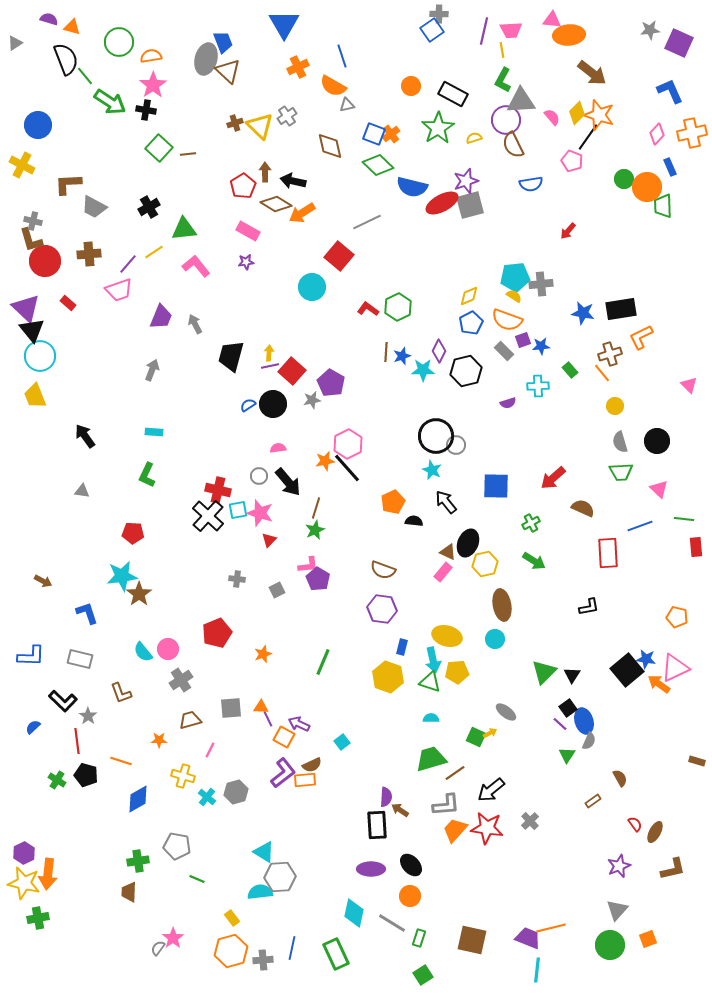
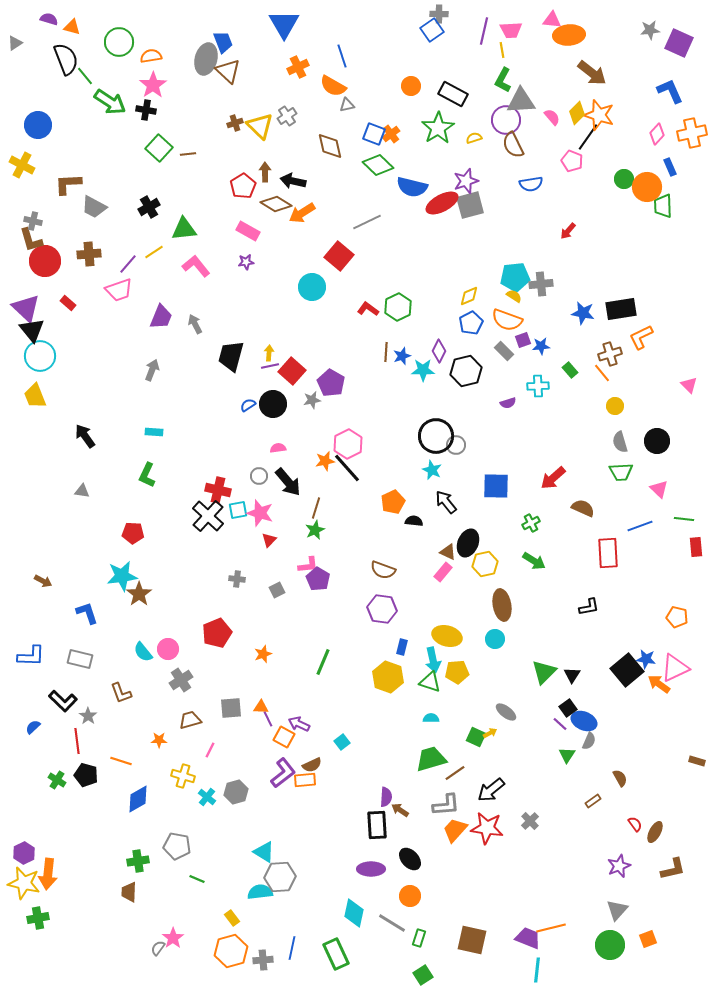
blue ellipse at (584, 721): rotated 50 degrees counterclockwise
black ellipse at (411, 865): moved 1 px left, 6 px up
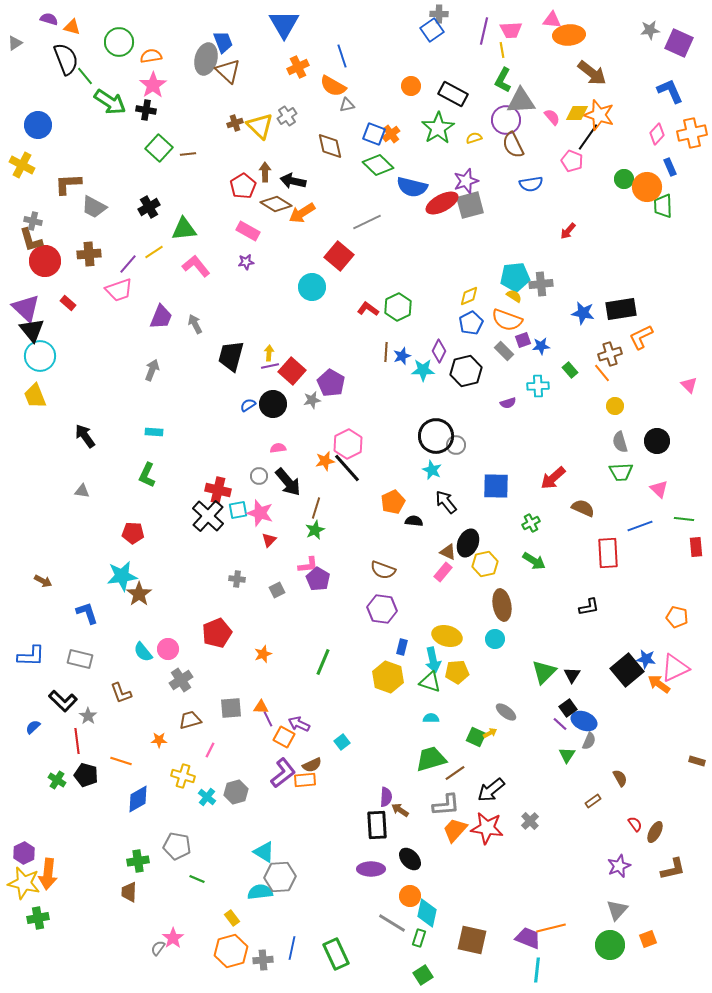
yellow diamond at (577, 113): rotated 45 degrees clockwise
cyan diamond at (354, 913): moved 73 px right
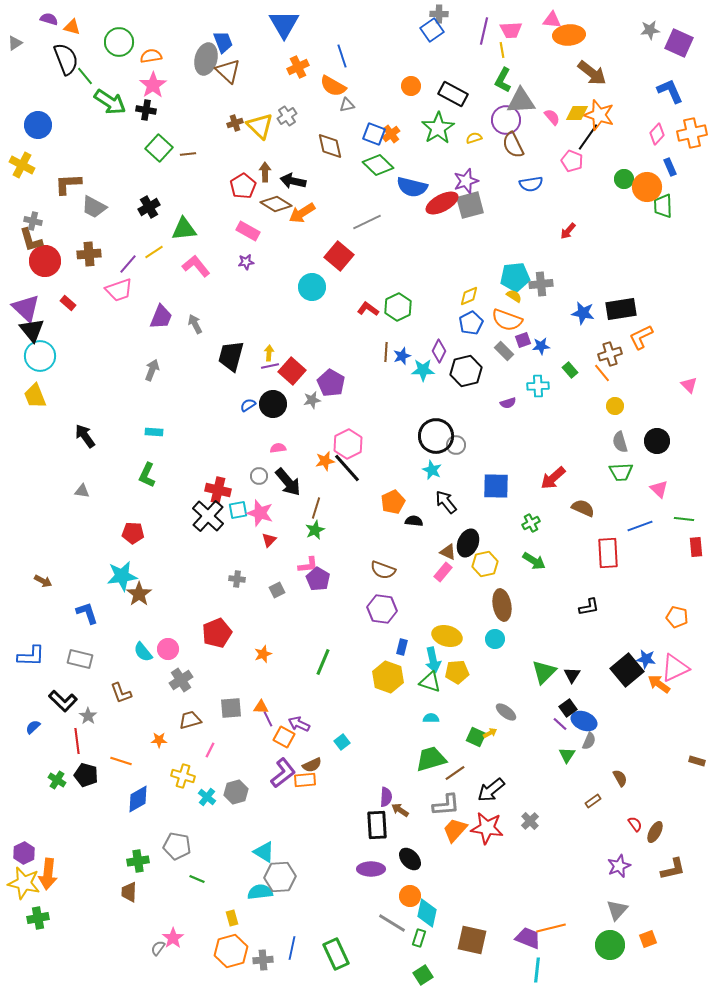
yellow rectangle at (232, 918): rotated 21 degrees clockwise
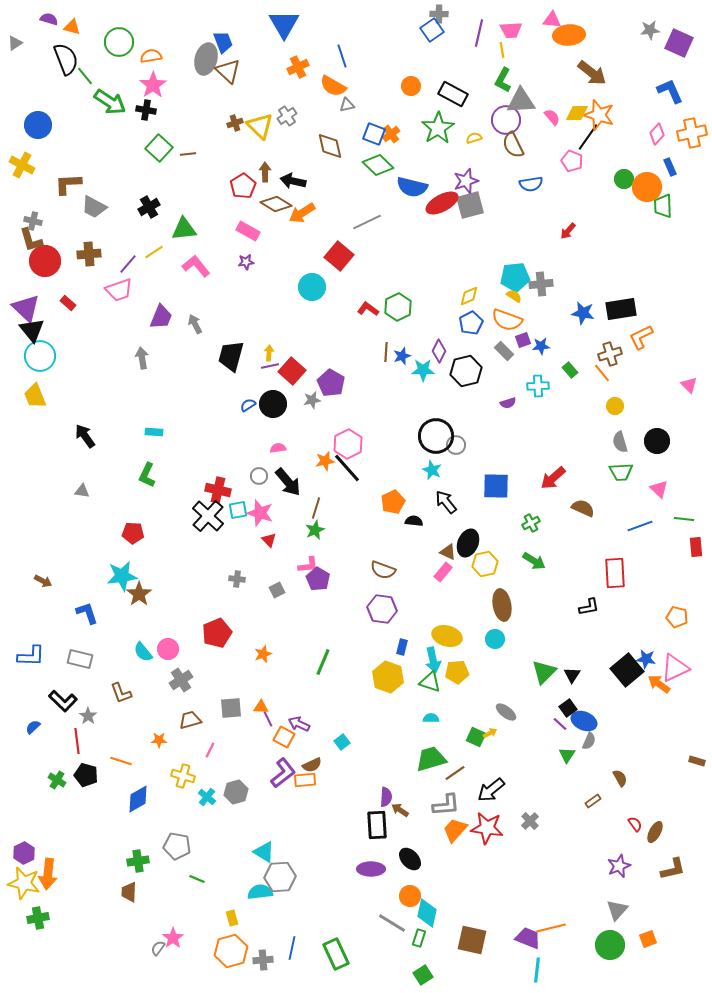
purple line at (484, 31): moved 5 px left, 2 px down
gray arrow at (152, 370): moved 10 px left, 12 px up; rotated 30 degrees counterclockwise
red triangle at (269, 540): rotated 28 degrees counterclockwise
red rectangle at (608, 553): moved 7 px right, 20 px down
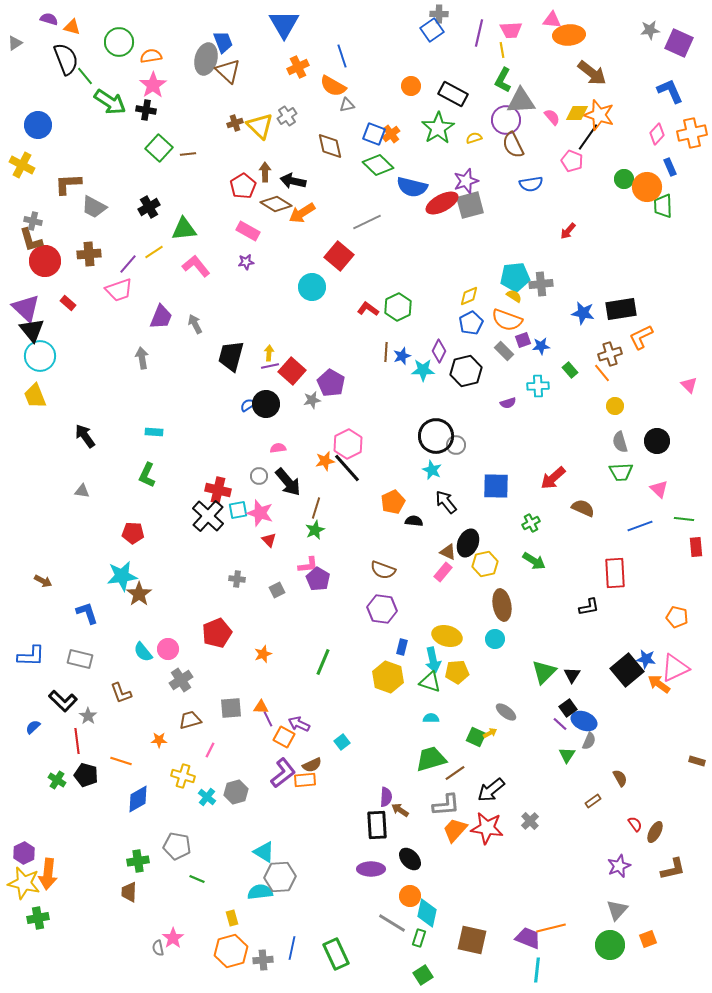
black circle at (273, 404): moved 7 px left
gray semicircle at (158, 948): rotated 49 degrees counterclockwise
